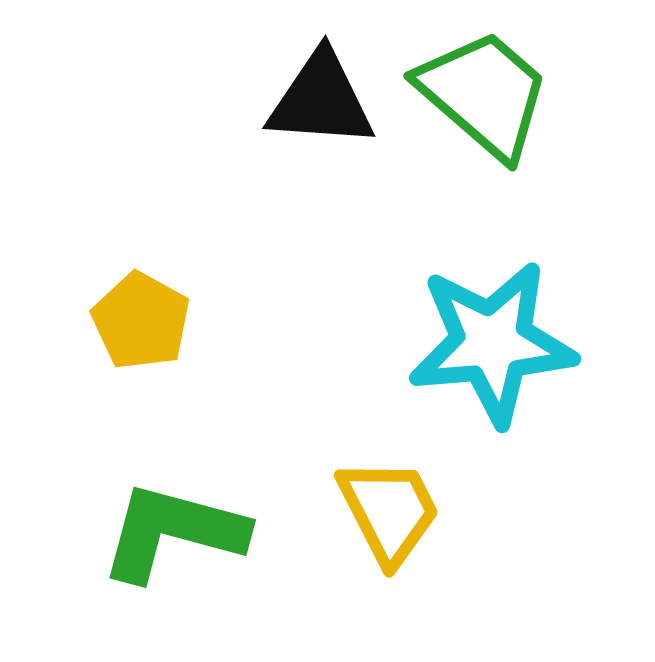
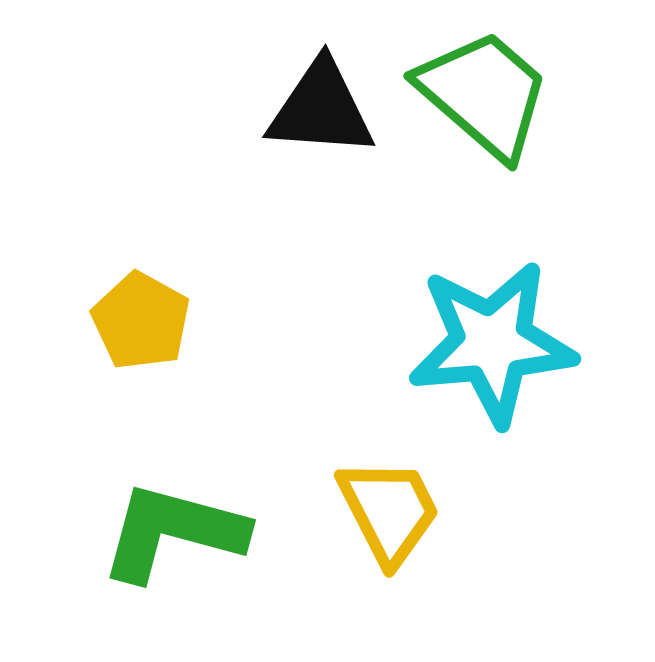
black triangle: moved 9 px down
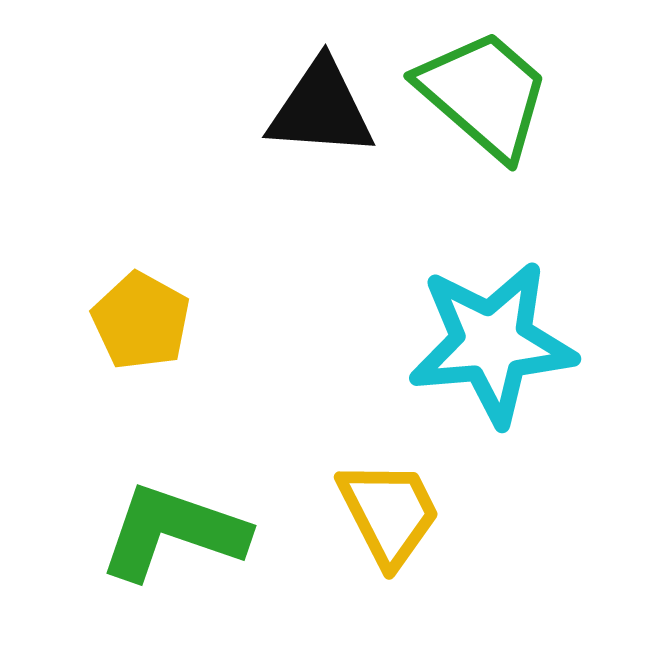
yellow trapezoid: moved 2 px down
green L-shape: rotated 4 degrees clockwise
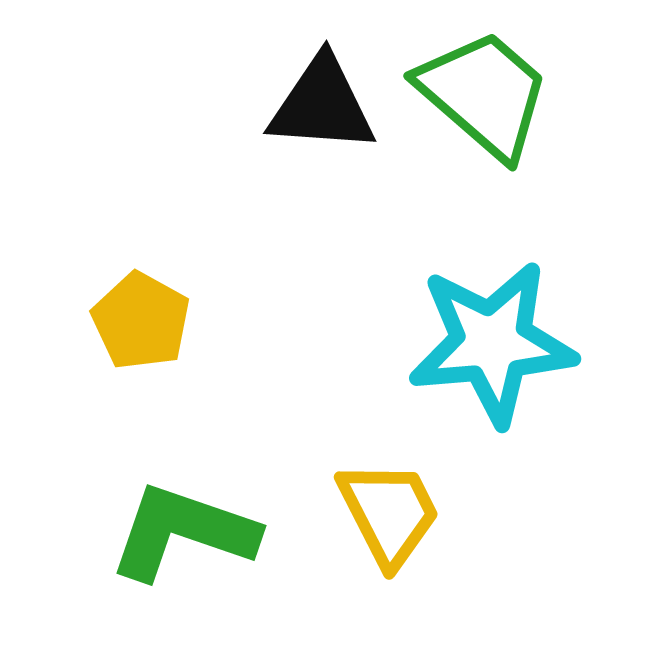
black triangle: moved 1 px right, 4 px up
green L-shape: moved 10 px right
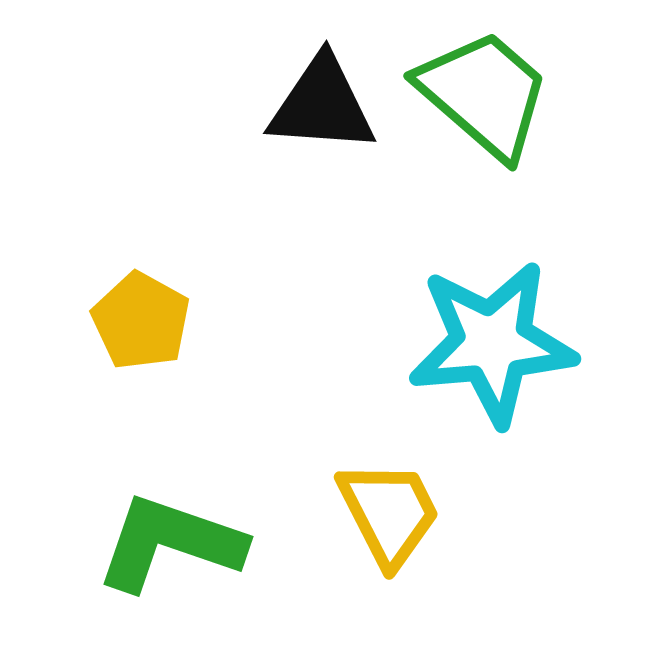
green L-shape: moved 13 px left, 11 px down
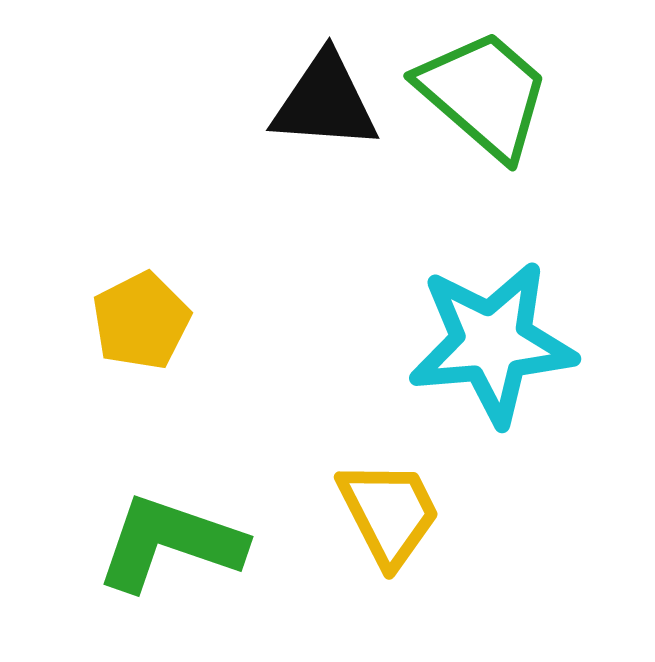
black triangle: moved 3 px right, 3 px up
yellow pentagon: rotated 16 degrees clockwise
